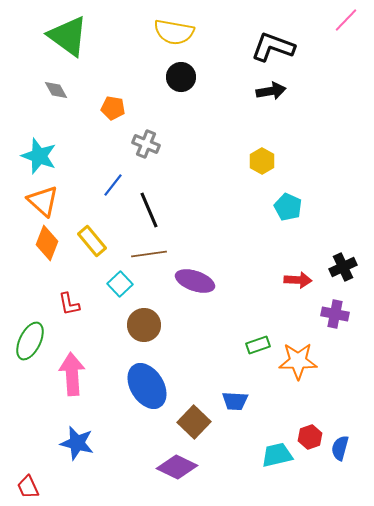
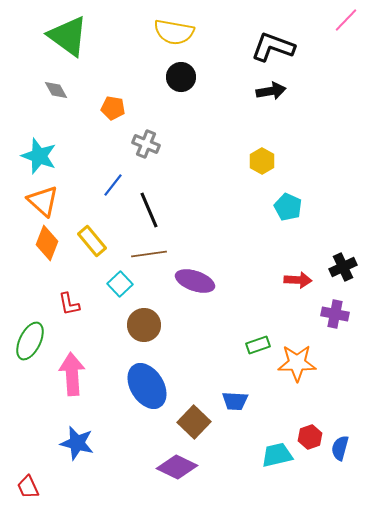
orange star: moved 1 px left, 2 px down
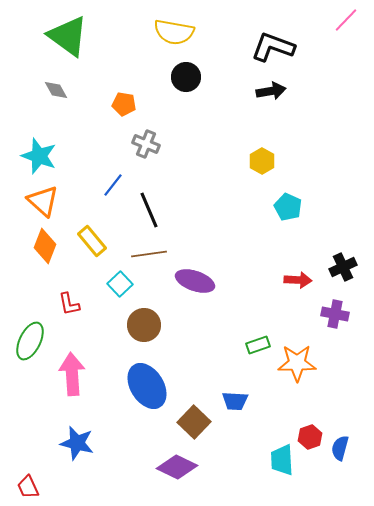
black circle: moved 5 px right
orange pentagon: moved 11 px right, 4 px up
orange diamond: moved 2 px left, 3 px down
cyan trapezoid: moved 5 px right, 5 px down; rotated 80 degrees counterclockwise
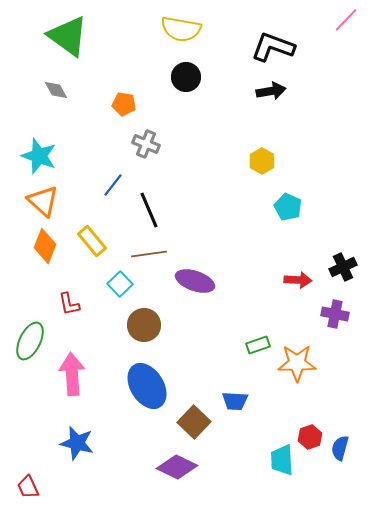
yellow semicircle: moved 7 px right, 3 px up
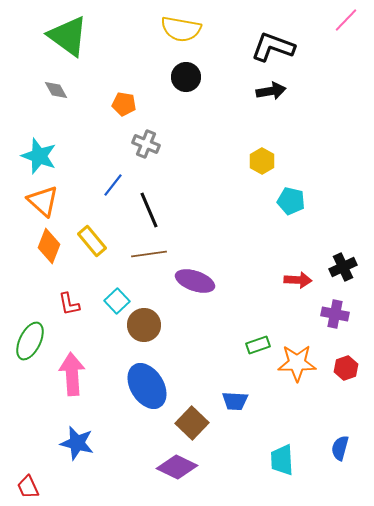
cyan pentagon: moved 3 px right, 6 px up; rotated 12 degrees counterclockwise
orange diamond: moved 4 px right
cyan square: moved 3 px left, 17 px down
brown square: moved 2 px left, 1 px down
red hexagon: moved 36 px right, 69 px up
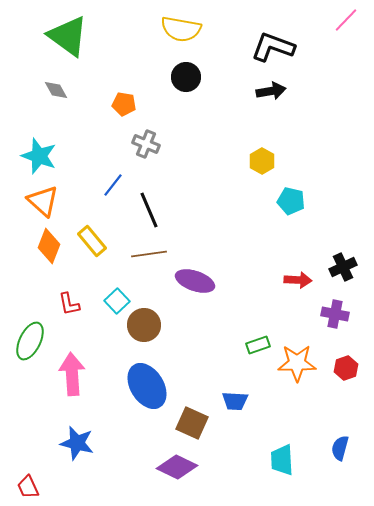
brown square: rotated 20 degrees counterclockwise
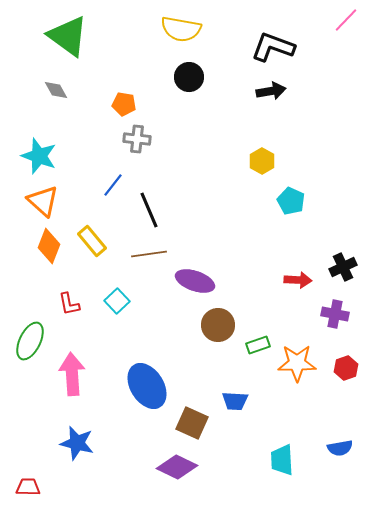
black circle: moved 3 px right
gray cross: moved 9 px left, 5 px up; rotated 16 degrees counterclockwise
cyan pentagon: rotated 12 degrees clockwise
brown circle: moved 74 px right
blue semicircle: rotated 115 degrees counterclockwise
red trapezoid: rotated 115 degrees clockwise
